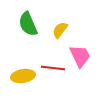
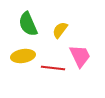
yellow ellipse: moved 20 px up
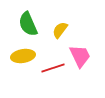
red line: rotated 25 degrees counterclockwise
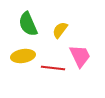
red line: rotated 25 degrees clockwise
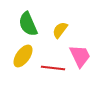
yellow ellipse: rotated 45 degrees counterclockwise
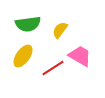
green semicircle: rotated 75 degrees counterclockwise
pink trapezoid: rotated 35 degrees counterclockwise
red line: rotated 40 degrees counterclockwise
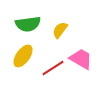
pink trapezoid: moved 1 px right, 3 px down
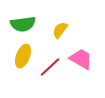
green semicircle: moved 5 px left
yellow ellipse: rotated 15 degrees counterclockwise
red line: moved 3 px left, 1 px up; rotated 10 degrees counterclockwise
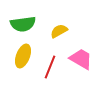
yellow semicircle: moved 1 px left, 1 px down; rotated 24 degrees clockwise
red line: rotated 25 degrees counterclockwise
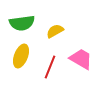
green semicircle: moved 1 px left, 1 px up
yellow semicircle: moved 4 px left
yellow ellipse: moved 2 px left
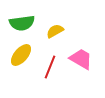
yellow ellipse: moved 1 px up; rotated 20 degrees clockwise
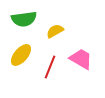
green semicircle: moved 2 px right, 4 px up
